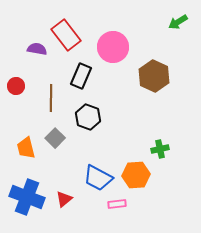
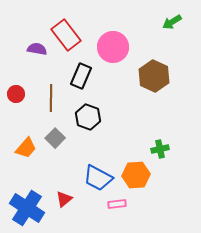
green arrow: moved 6 px left
red circle: moved 8 px down
orange trapezoid: rotated 125 degrees counterclockwise
blue cross: moved 11 px down; rotated 12 degrees clockwise
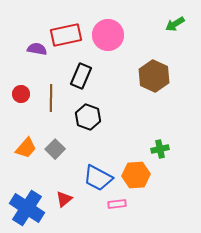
green arrow: moved 3 px right, 2 px down
red rectangle: rotated 64 degrees counterclockwise
pink circle: moved 5 px left, 12 px up
red circle: moved 5 px right
gray square: moved 11 px down
